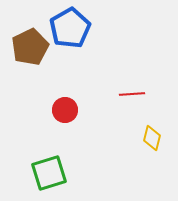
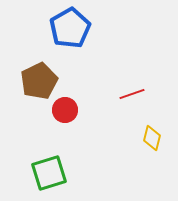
brown pentagon: moved 9 px right, 34 px down
red line: rotated 15 degrees counterclockwise
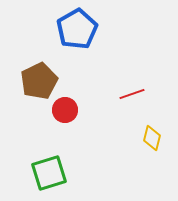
blue pentagon: moved 7 px right, 1 px down
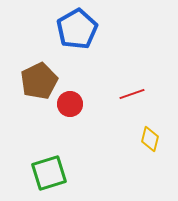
red circle: moved 5 px right, 6 px up
yellow diamond: moved 2 px left, 1 px down
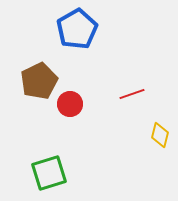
yellow diamond: moved 10 px right, 4 px up
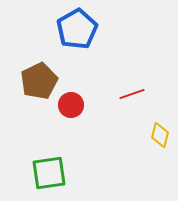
red circle: moved 1 px right, 1 px down
green square: rotated 9 degrees clockwise
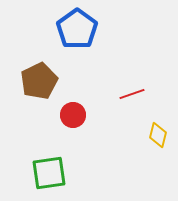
blue pentagon: rotated 6 degrees counterclockwise
red circle: moved 2 px right, 10 px down
yellow diamond: moved 2 px left
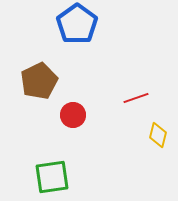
blue pentagon: moved 5 px up
red line: moved 4 px right, 4 px down
green square: moved 3 px right, 4 px down
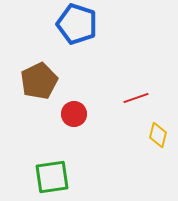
blue pentagon: rotated 18 degrees counterclockwise
red circle: moved 1 px right, 1 px up
